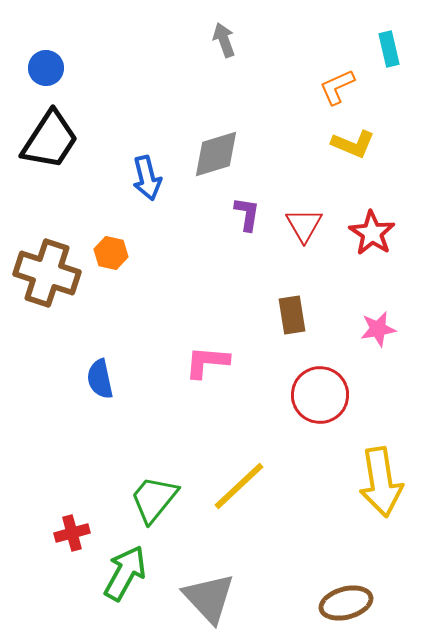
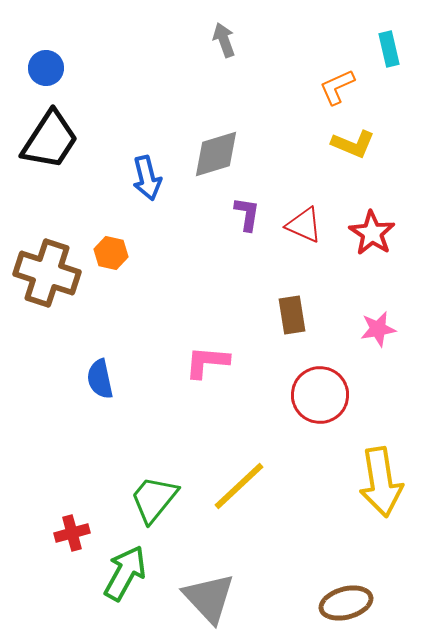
red triangle: rotated 36 degrees counterclockwise
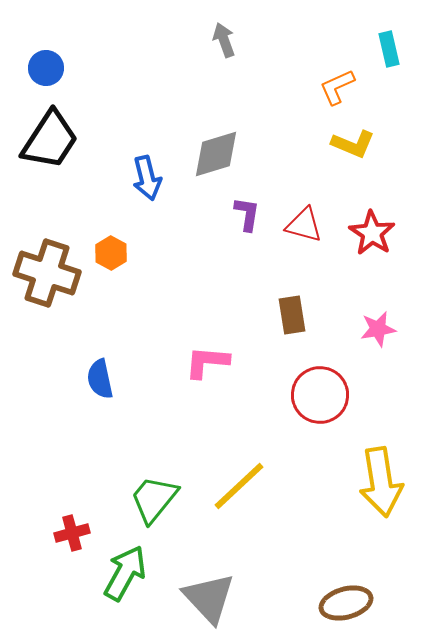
red triangle: rotated 9 degrees counterclockwise
orange hexagon: rotated 16 degrees clockwise
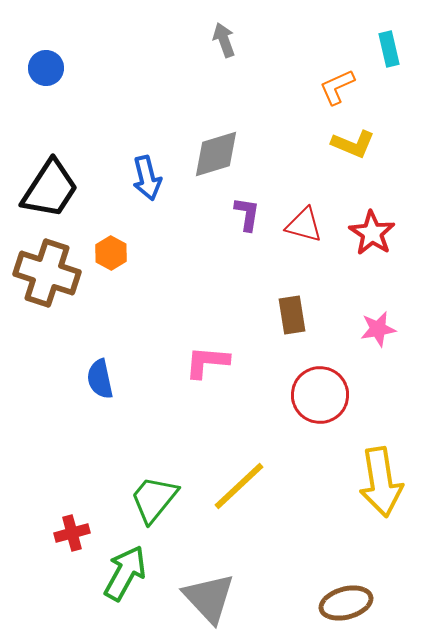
black trapezoid: moved 49 px down
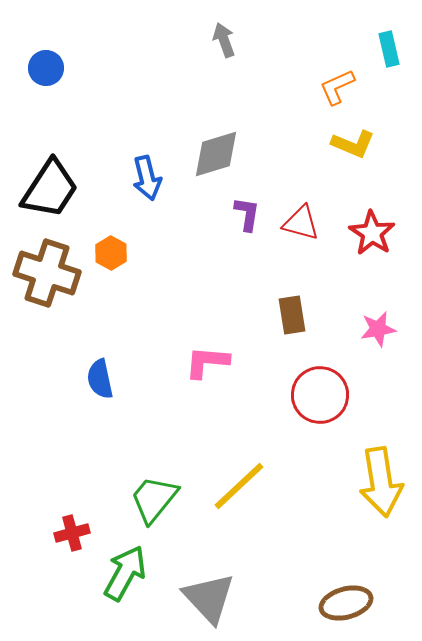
red triangle: moved 3 px left, 2 px up
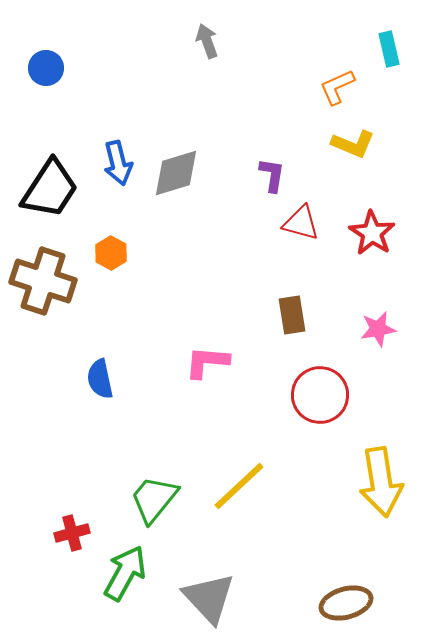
gray arrow: moved 17 px left, 1 px down
gray diamond: moved 40 px left, 19 px down
blue arrow: moved 29 px left, 15 px up
purple L-shape: moved 25 px right, 39 px up
brown cross: moved 4 px left, 8 px down
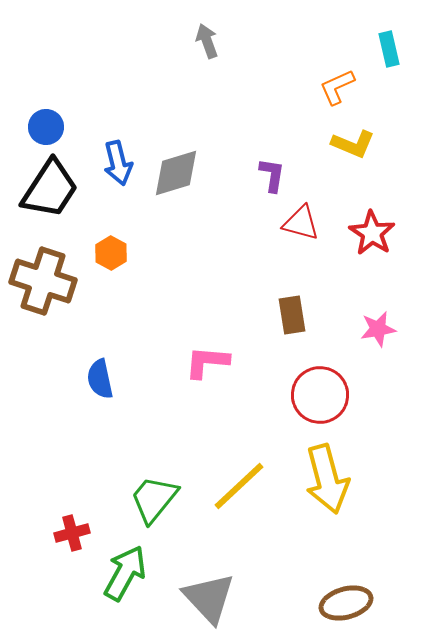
blue circle: moved 59 px down
yellow arrow: moved 54 px left, 3 px up; rotated 6 degrees counterclockwise
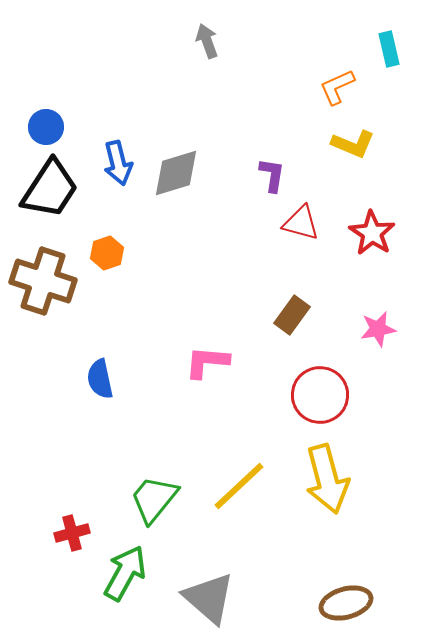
orange hexagon: moved 4 px left; rotated 12 degrees clockwise
brown rectangle: rotated 45 degrees clockwise
gray triangle: rotated 6 degrees counterclockwise
